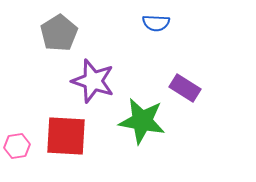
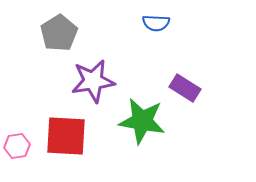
purple star: rotated 27 degrees counterclockwise
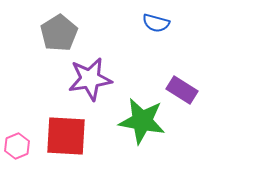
blue semicircle: rotated 12 degrees clockwise
purple star: moved 3 px left, 2 px up
purple rectangle: moved 3 px left, 2 px down
pink hexagon: rotated 15 degrees counterclockwise
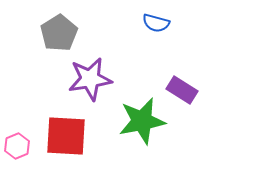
green star: rotated 21 degrees counterclockwise
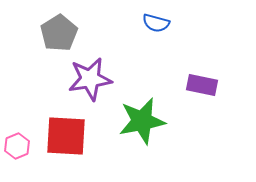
purple rectangle: moved 20 px right, 5 px up; rotated 20 degrees counterclockwise
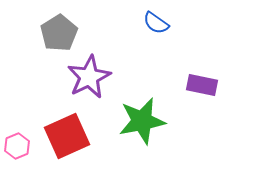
blue semicircle: rotated 20 degrees clockwise
purple star: moved 1 px left, 2 px up; rotated 18 degrees counterclockwise
red square: moved 1 px right; rotated 27 degrees counterclockwise
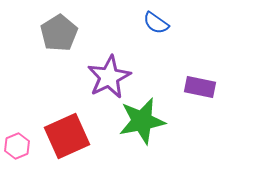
purple star: moved 20 px right
purple rectangle: moved 2 px left, 2 px down
